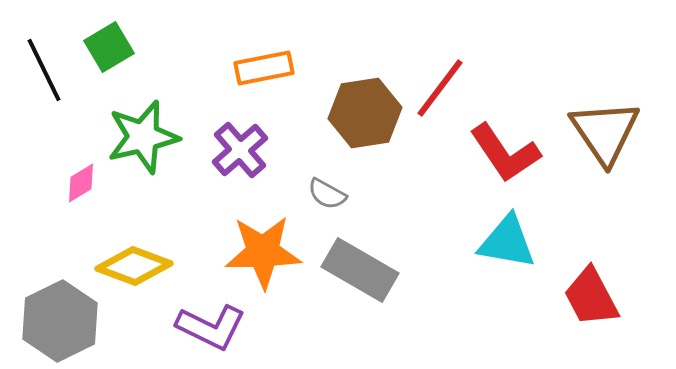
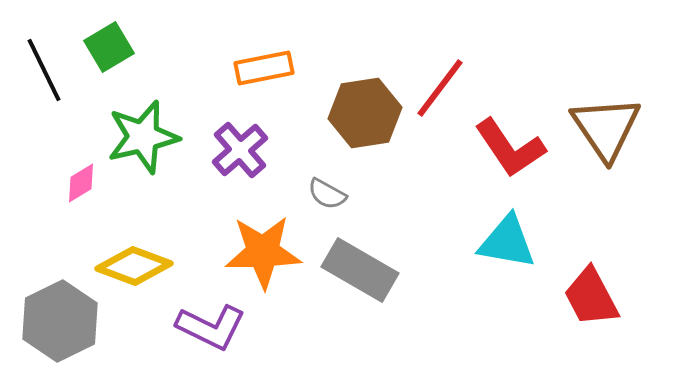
brown triangle: moved 1 px right, 4 px up
red L-shape: moved 5 px right, 5 px up
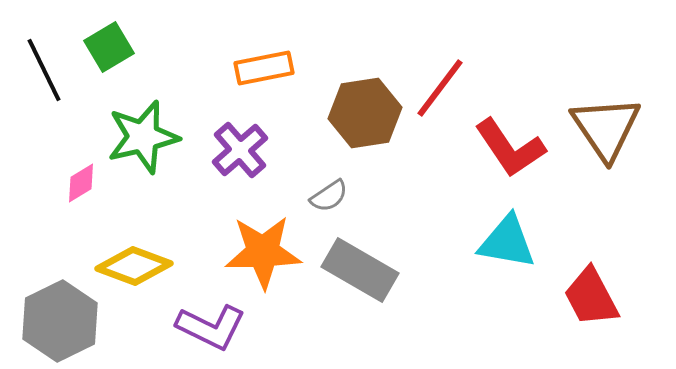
gray semicircle: moved 2 px right, 2 px down; rotated 63 degrees counterclockwise
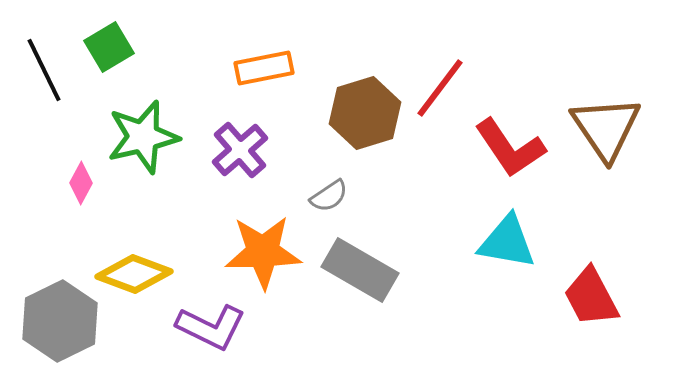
brown hexagon: rotated 8 degrees counterclockwise
pink diamond: rotated 30 degrees counterclockwise
yellow diamond: moved 8 px down
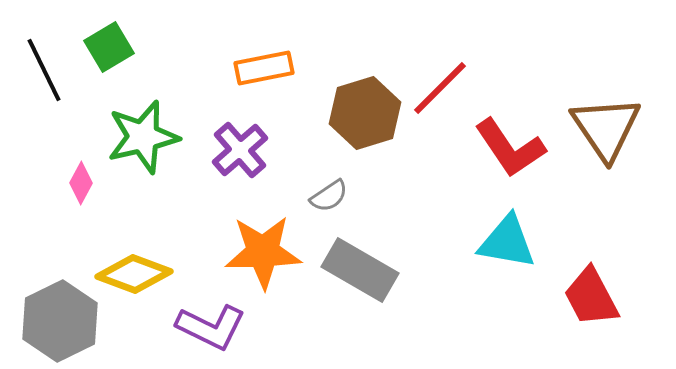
red line: rotated 8 degrees clockwise
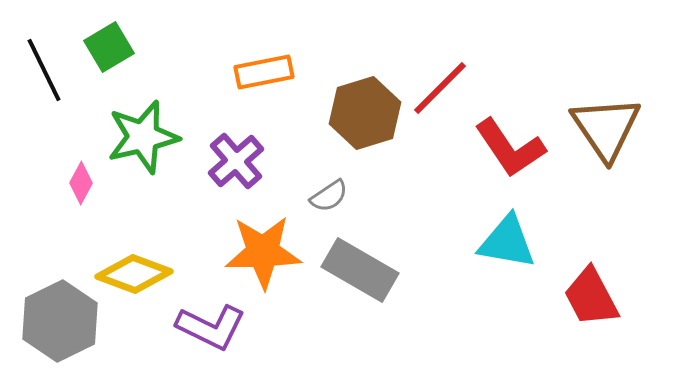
orange rectangle: moved 4 px down
purple cross: moved 4 px left, 11 px down
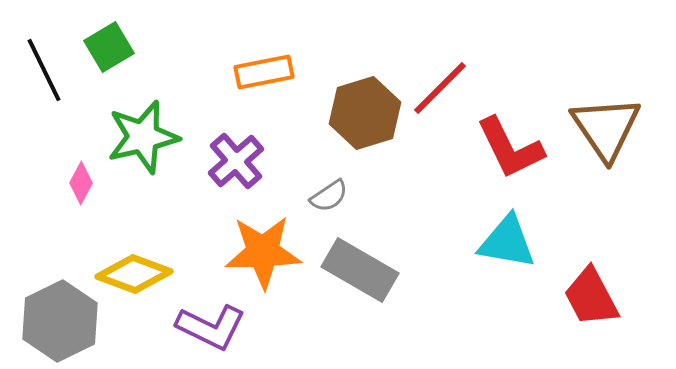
red L-shape: rotated 8 degrees clockwise
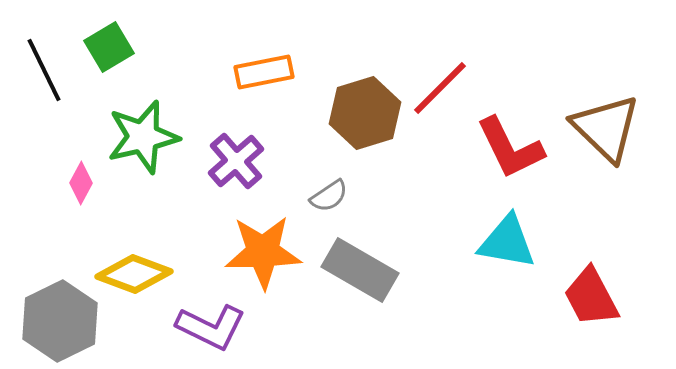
brown triangle: rotated 12 degrees counterclockwise
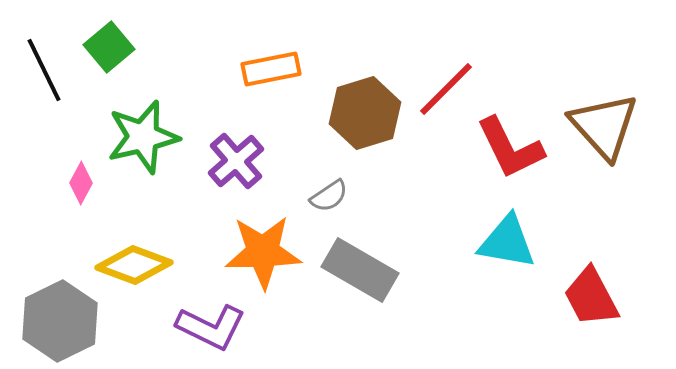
green square: rotated 9 degrees counterclockwise
orange rectangle: moved 7 px right, 3 px up
red line: moved 6 px right, 1 px down
brown triangle: moved 2 px left, 2 px up; rotated 4 degrees clockwise
yellow diamond: moved 9 px up
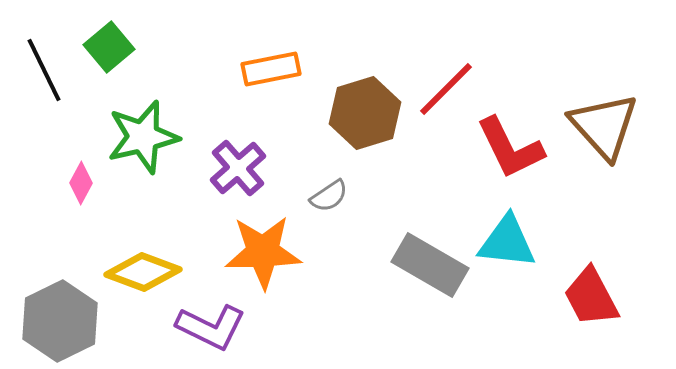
purple cross: moved 2 px right, 7 px down
cyan triangle: rotated 4 degrees counterclockwise
yellow diamond: moved 9 px right, 7 px down
gray rectangle: moved 70 px right, 5 px up
